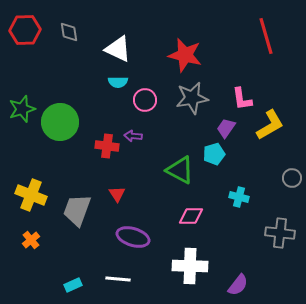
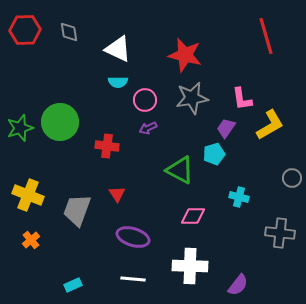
green star: moved 2 px left, 19 px down
purple arrow: moved 15 px right, 8 px up; rotated 30 degrees counterclockwise
yellow cross: moved 3 px left
pink diamond: moved 2 px right
white line: moved 15 px right
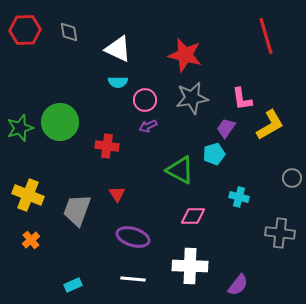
purple arrow: moved 2 px up
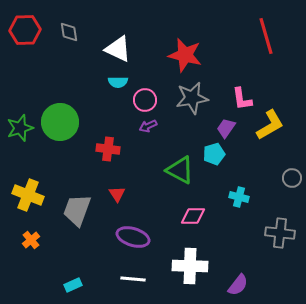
red cross: moved 1 px right, 3 px down
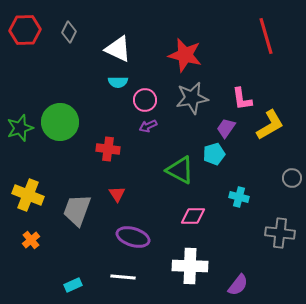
gray diamond: rotated 35 degrees clockwise
white line: moved 10 px left, 2 px up
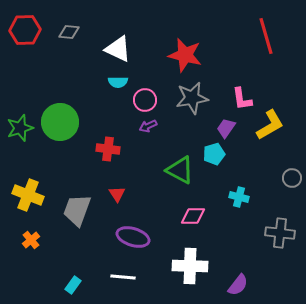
gray diamond: rotated 70 degrees clockwise
cyan rectangle: rotated 30 degrees counterclockwise
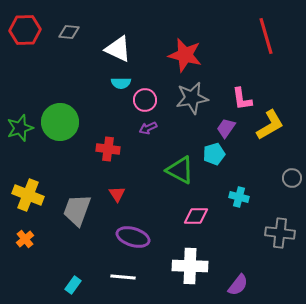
cyan semicircle: moved 3 px right, 1 px down
purple arrow: moved 2 px down
pink diamond: moved 3 px right
orange cross: moved 6 px left, 1 px up
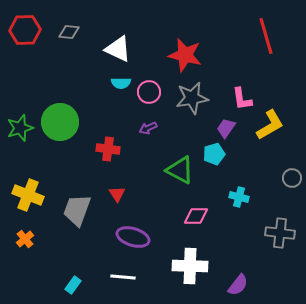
pink circle: moved 4 px right, 8 px up
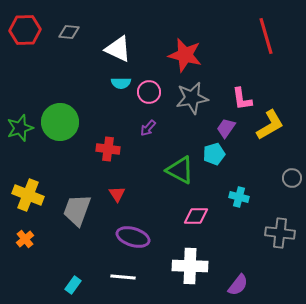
purple arrow: rotated 24 degrees counterclockwise
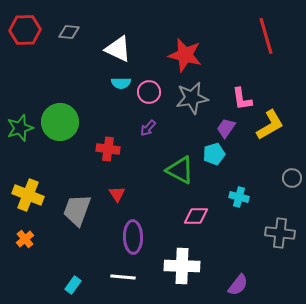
purple ellipse: rotated 72 degrees clockwise
white cross: moved 8 px left
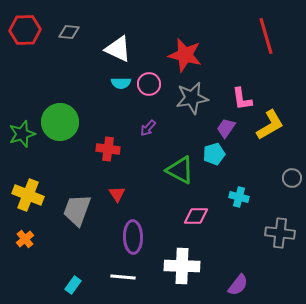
pink circle: moved 8 px up
green star: moved 2 px right, 6 px down
